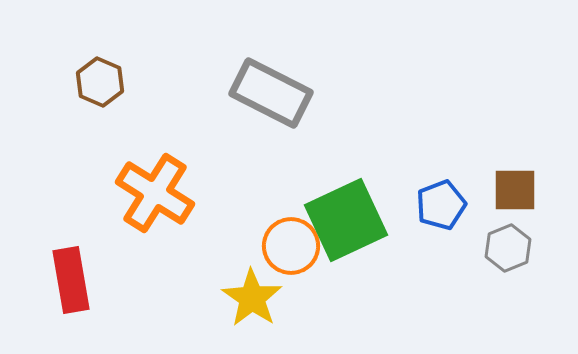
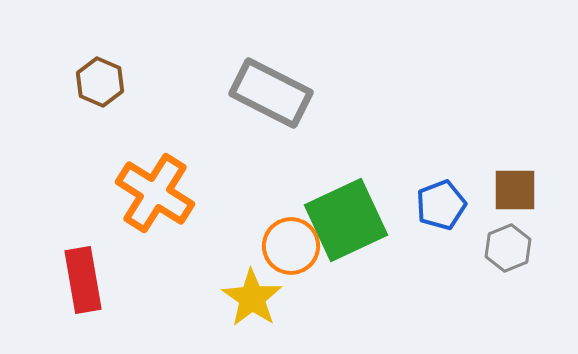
red rectangle: moved 12 px right
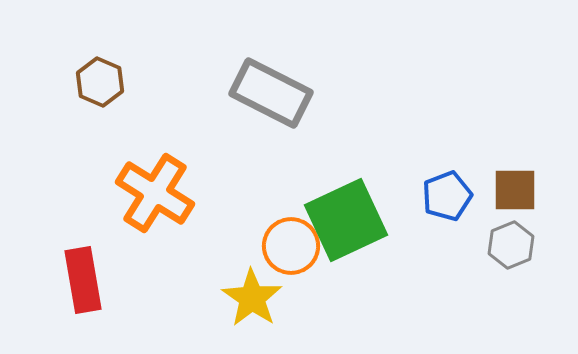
blue pentagon: moved 6 px right, 9 px up
gray hexagon: moved 3 px right, 3 px up
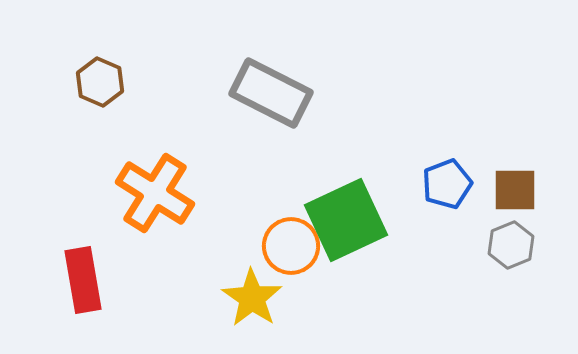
blue pentagon: moved 12 px up
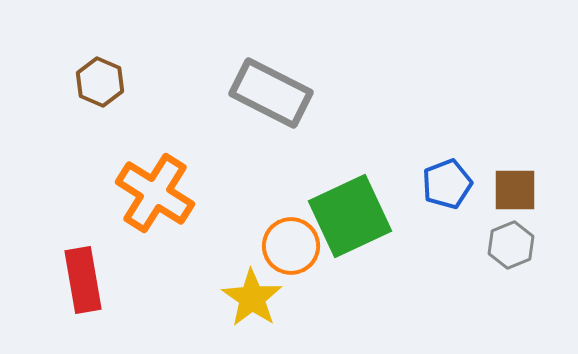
green square: moved 4 px right, 4 px up
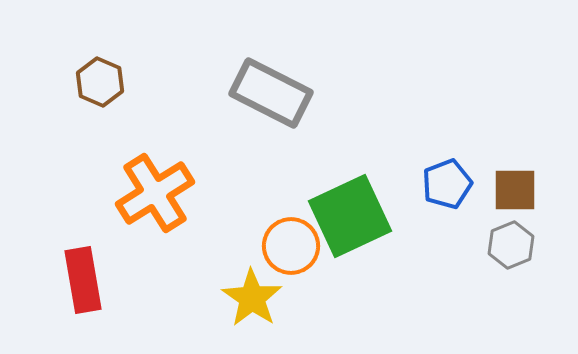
orange cross: rotated 26 degrees clockwise
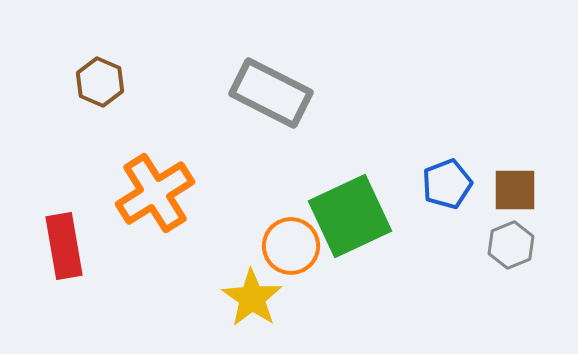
red rectangle: moved 19 px left, 34 px up
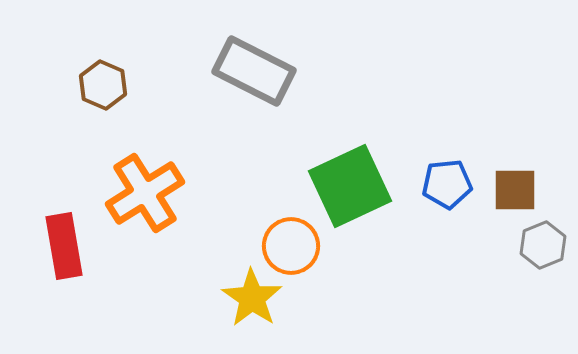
brown hexagon: moved 3 px right, 3 px down
gray rectangle: moved 17 px left, 22 px up
blue pentagon: rotated 15 degrees clockwise
orange cross: moved 10 px left
green square: moved 30 px up
gray hexagon: moved 32 px right
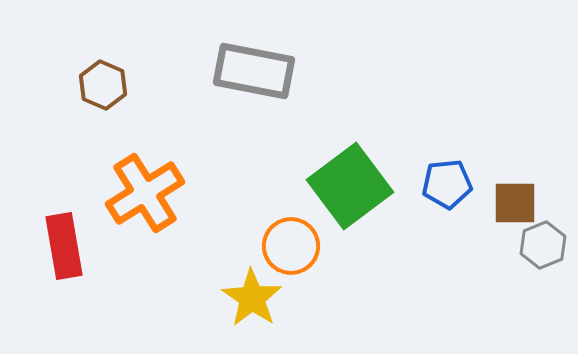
gray rectangle: rotated 16 degrees counterclockwise
green square: rotated 12 degrees counterclockwise
brown square: moved 13 px down
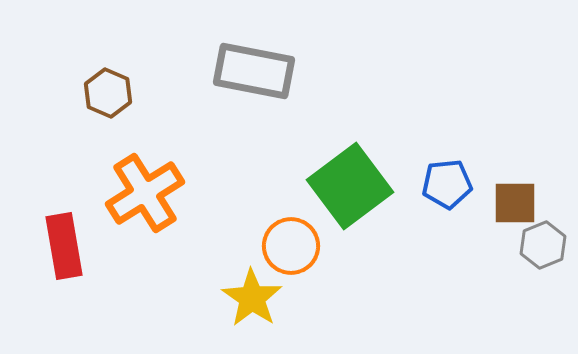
brown hexagon: moved 5 px right, 8 px down
